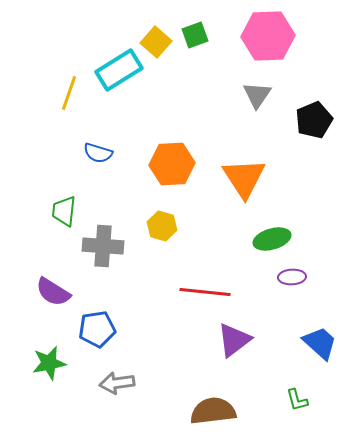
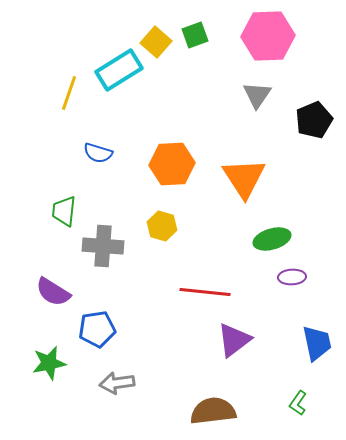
blue trapezoid: moved 3 px left; rotated 36 degrees clockwise
green L-shape: moved 1 px right, 3 px down; rotated 50 degrees clockwise
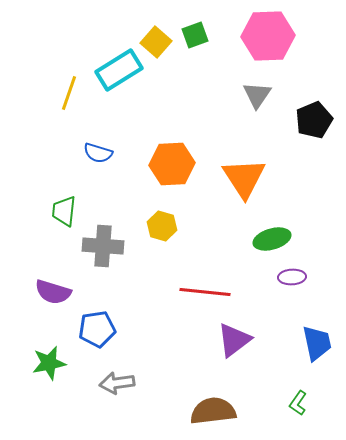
purple semicircle: rotated 15 degrees counterclockwise
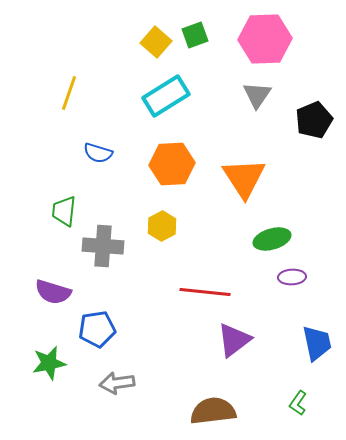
pink hexagon: moved 3 px left, 3 px down
cyan rectangle: moved 47 px right, 26 px down
yellow hexagon: rotated 16 degrees clockwise
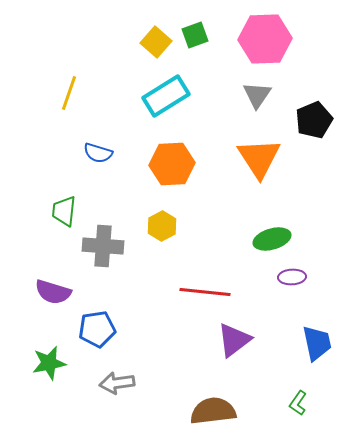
orange triangle: moved 15 px right, 20 px up
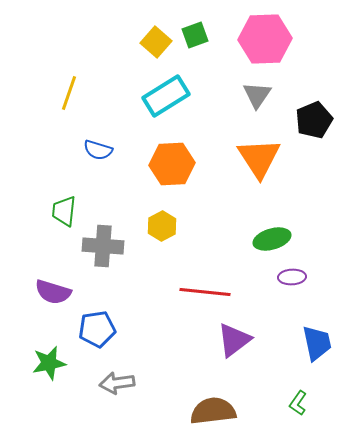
blue semicircle: moved 3 px up
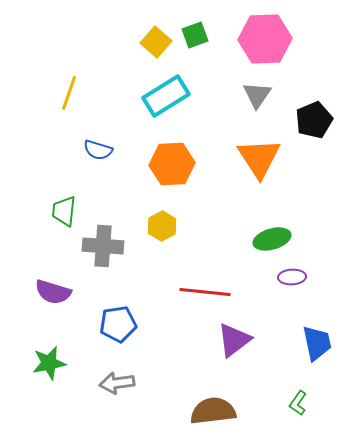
blue pentagon: moved 21 px right, 5 px up
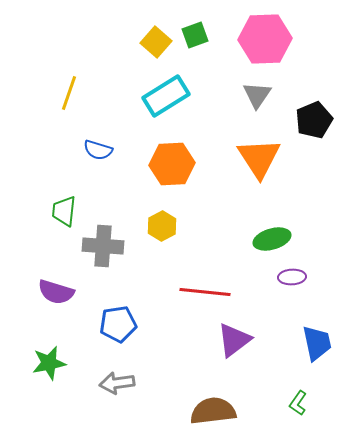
purple semicircle: moved 3 px right
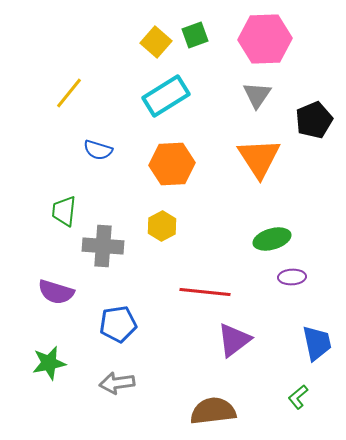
yellow line: rotated 20 degrees clockwise
green L-shape: moved 6 px up; rotated 15 degrees clockwise
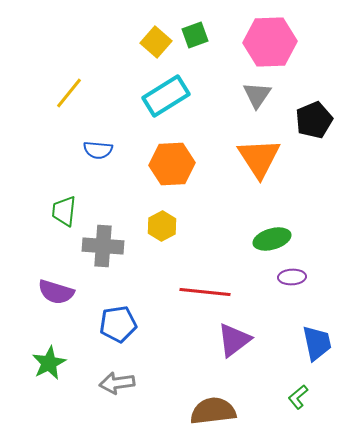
pink hexagon: moved 5 px right, 3 px down
blue semicircle: rotated 12 degrees counterclockwise
green star: rotated 16 degrees counterclockwise
